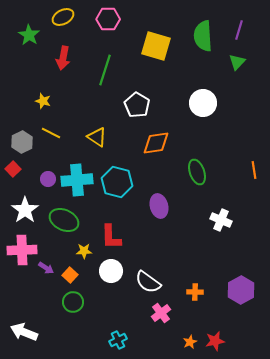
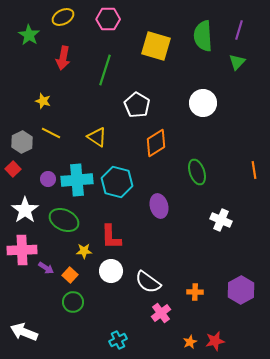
orange diamond at (156, 143): rotated 24 degrees counterclockwise
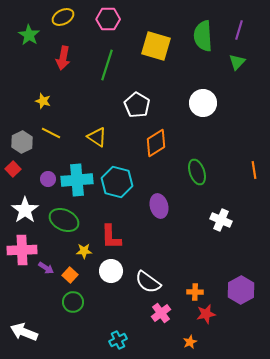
green line at (105, 70): moved 2 px right, 5 px up
red star at (215, 341): moved 9 px left, 27 px up
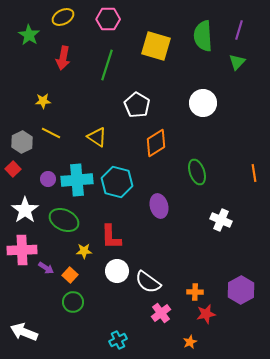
yellow star at (43, 101): rotated 21 degrees counterclockwise
orange line at (254, 170): moved 3 px down
white circle at (111, 271): moved 6 px right
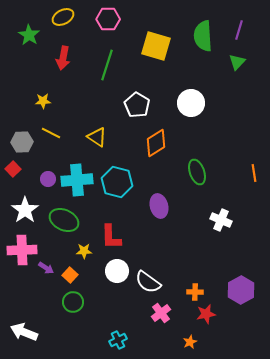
white circle at (203, 103): moved 12 px left
gray hexagon at (22, 142): rotated 25 degrees clockwise
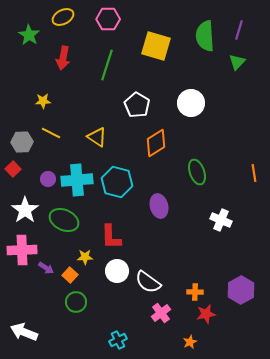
green semicircle at (203, 36): moved 2 px right
yellow star at (84, 251): moved 1 px right, 6 px down
green circle at (73, 302): moved 3 px right
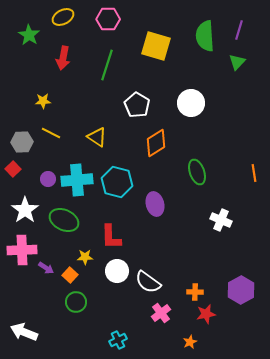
purple ellipse at (159, 206): moved 4 px left, 2 px up
